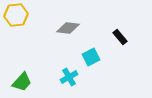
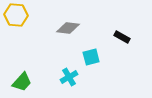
yellow hexagon: rotated 10 degrees clockwise
black rectangle: moved 2 px right; rotated 21 degrees counterclockwise
cyan square: rotated 12 degrees clockwise
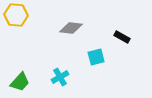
gray diamond: moved 3 px right
cyan square: moved 5 px right
cyan cross: moved 9 px left
green trapezoid: moved 2 px left
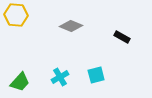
gray diamond: moved 2 px up; rotated 15 degrees clockwise
cyan square: moved 18 px down
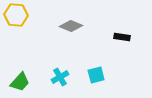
black rectangle: rotated 21 degrees counterclockwise
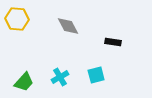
yellow hexagon: moved 1 px right, 4 px down
gray diamond: moved 3 px left; rotated 40 degrees clockwise
black rectangle: moved 9 px left, 5 px down
green trapezoid: moved 4 px right
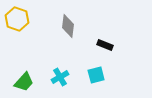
yellow hexagon: rotated 15 degrees clockwise
gray diamond: rotated 35 degrees clockwise
black rectangle: moved 8 px left, 3 px down; rotated 14 degrees clockwise
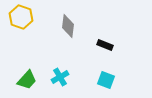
yellow hexagon: moved 4 px right, 2 px up
cyan square: moved 10 px right, 5 px down; rotated 36 degrees clockwise
green trapezoid: moved 3 px right, 2 px up
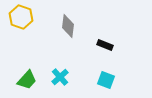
cyan cross: rotated 12 degrees counterclockwise
